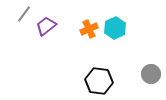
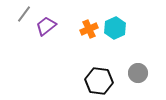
gray circle: moved 13 px left, 1 px up
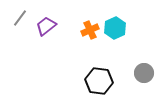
gray line: moved 4 px left, 4 px down
orange cross: moved 1 px right, 1 px down
gray circle: moved 6 px right
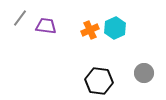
purple trapezoid: rotated 45 degrees clockwise
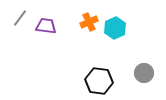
orange cross: moved 1 px left, 8 px up
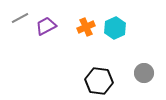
gray line: rotated 24 degrees clockwise
orange cross: moved 3 px left, 5 px down
purple trapezoid: rotated 35 degrees counterclockwise
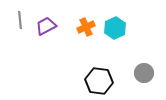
gray line: moved 2 px down; rotated 66 degrees counterclockwise
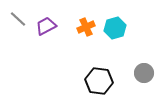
gray line: moved 2 px left, 1 px up; rotated 42 degrees counterclockwise
cyan hexagon: rotated 10 degrees clockwise
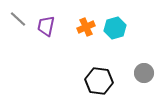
purple trapezoid: rotated 50 degrees counterclockwise
